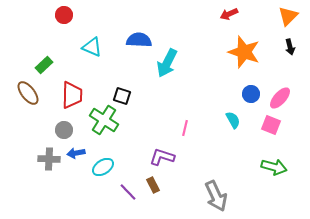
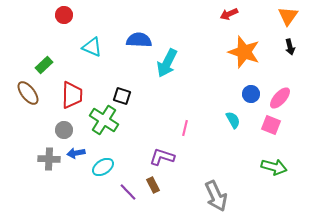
orange triangle: rotated 10 degrees counterclockwise
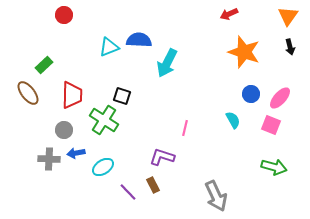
cyan triangle: moved 17 px right; rotated 45 degrees counterclockwise
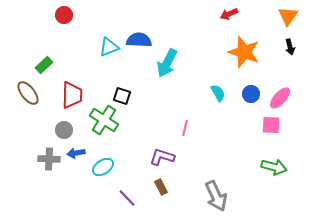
cyan semicircle: moved 15 px left, 27 px up
pink square: rotated 18 degrees counterclockwise
brown rectangle: moved 8 px right, 2 px down
purple line: moved 1 px left, 6 px down
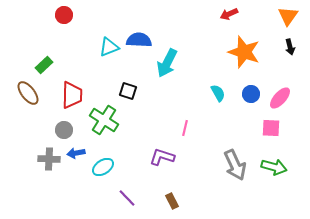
black square: moved 6 px right, 5 px up
pink square: moved 3 px down
brown rectangle: moved 11 px right, 14 px down
gray arrow: moved 19 px right, 31 px up
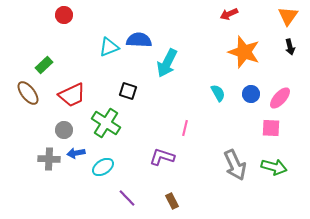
red trapezoid: rotated 64 degrees clockwise
green cross: moved 2 px right, 3 px down
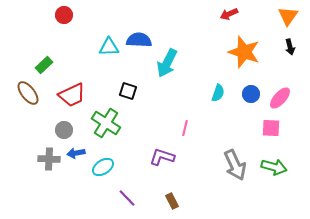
cyan triangle: rotated 20 degrees clockwise
cyan semicircle: rotated 48 degrees clockwise
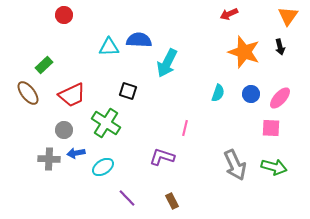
black arrow: moved 10 px left
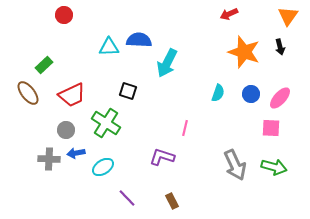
gray circle: moved 2 px right
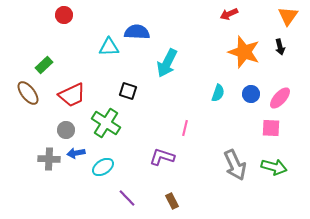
blue semicircle: moved 2 px left, 8 px up
